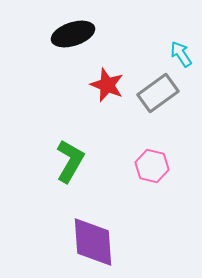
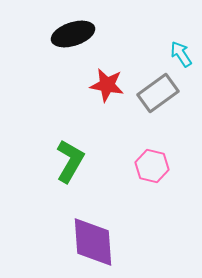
red star: rotated 12 degrees counterclockwise
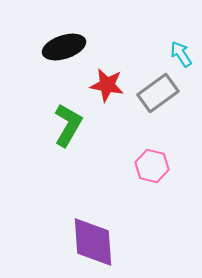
black ellipse: moved 9 px left, 13 px down
green L-shape: moved 2 px left, 36 px up
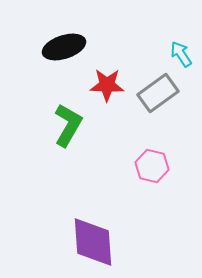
red star: rotated 8 degrees counterclockwise
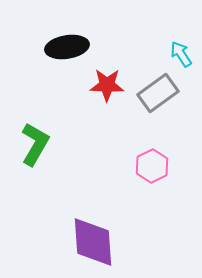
black ellipse: moved 3 px right; rotated 9 degrees clockwise
green L-shape: moved 33 px left, 19 px down
pink hexagon: rotated 20 degrees clockwise
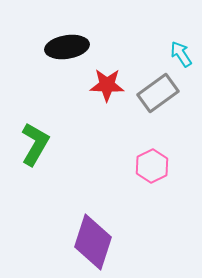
purple diamond: rotated 22 degrees clockwise
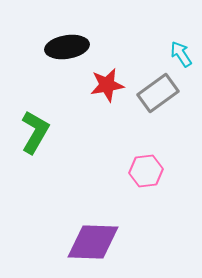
red star: rotated 12 degrees counterclockwise
green L-shape: moved 12 px up
pink hexagon: moved 6 px left, 5 px down; rotated 20 degrees clockwise
purple diamond: rotated 74 degrees clockwise
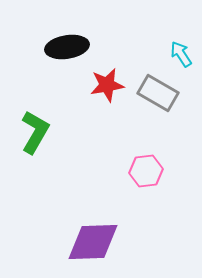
gray rectangle: rotated 66 degrees clockwise
purple diamond: rotated 4 degrees counterclockwise
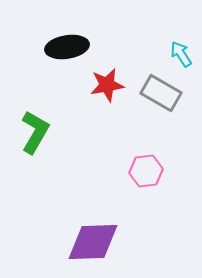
gray rectangle: moved 3 px right
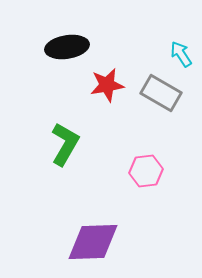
green L-shape: moved 30 px right, 12 px down
